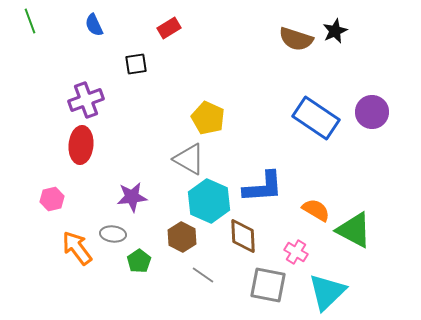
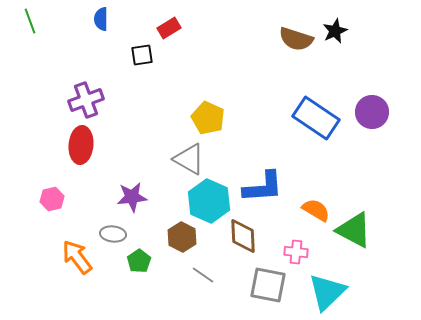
blue semicircle: moved 7 px right, 6 px up; rotated 25 degrees clockwise
black square: moved 6 px right, 9 px up
orange arrow: moved 9 px down
pink cross: rotated 25 degrees counterclockwise
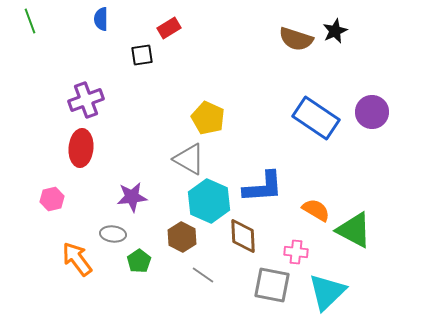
red ellipse: moved 3 px down
orange arrow: moved 2 px down
gray square: moved 4 px right
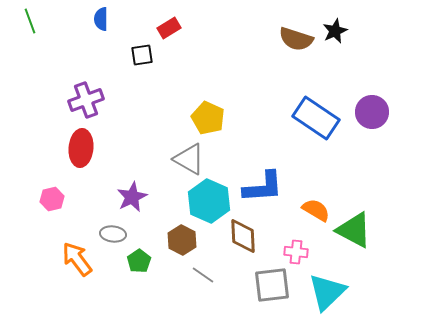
purple star: rotated 20 degrees counterclockwise
brown hexagon: moved 3 px down
gray square: rotated 18 degrees counterclockwise
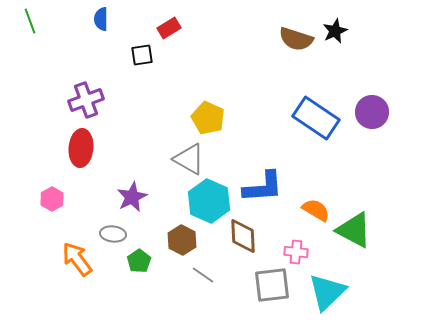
pink hexagon: rotated 15 degrees counterclockwise
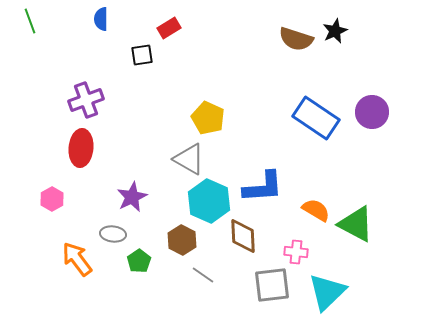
green triangle: moved 2 px right, 6 px up
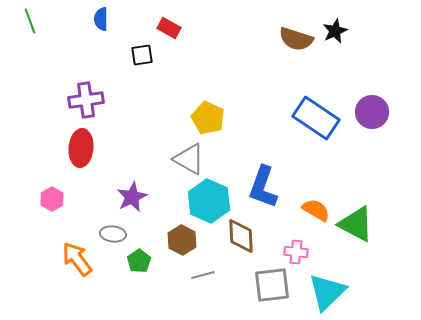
red rectangle: rotated 60 degrees clockwise
purple cross: rotated 12 degrees clockwise
blue L-shape: rotated 114 degrees clockwise
brown diamond: moved 2 px left
gray line: rotated 50 degrees counterclockwise
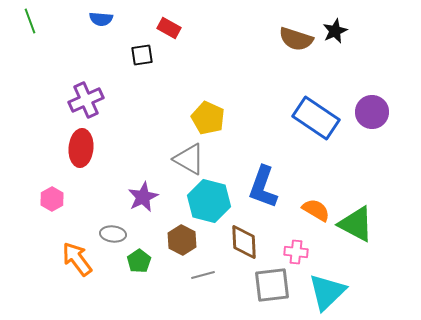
blue semicircle: rotated 85 degrees counterclockwise
purple cross: rotated 16 degrees counterclockwise
purple star: moved 11 px right
cyan hexagon: rotated 9 degrees counterclockwise
brown diamond: moved 3 px right, 6 px down
